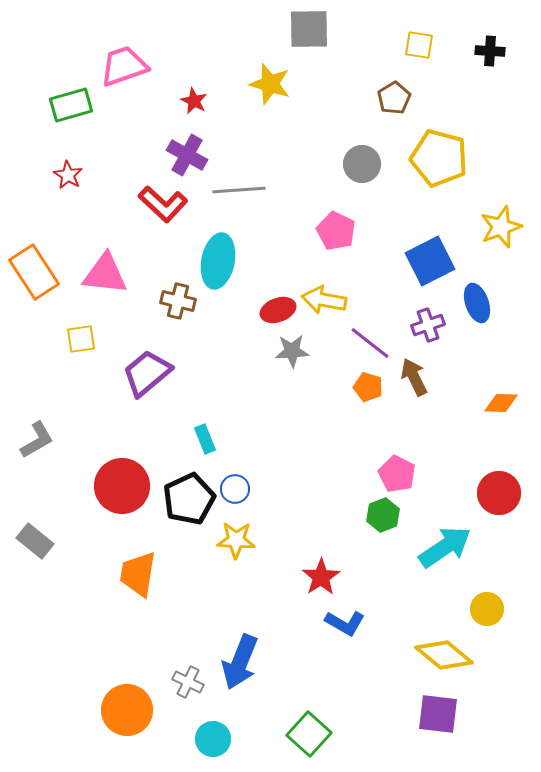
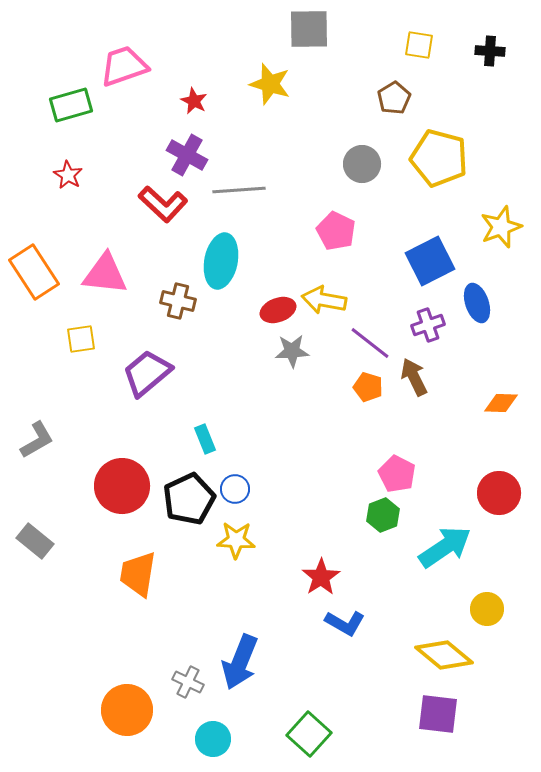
cyan ellipse at (218, 261): moved 3 px right
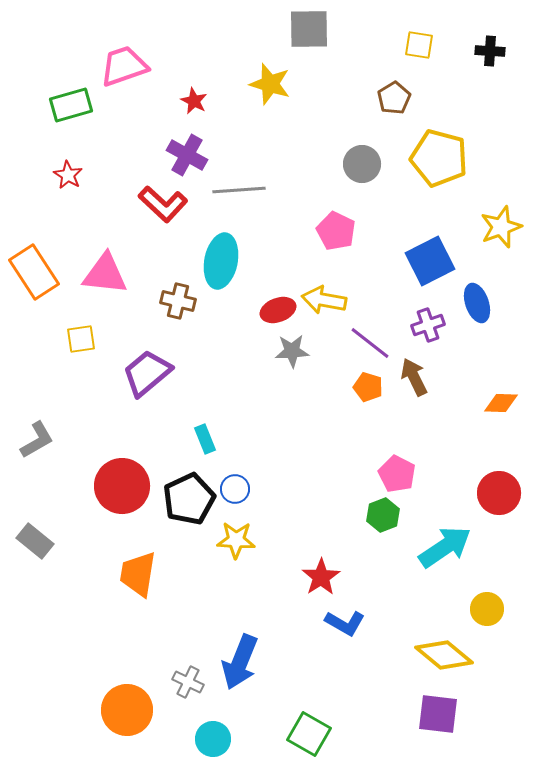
green square at (309, 734): rotated 12 degrees counterclockwise
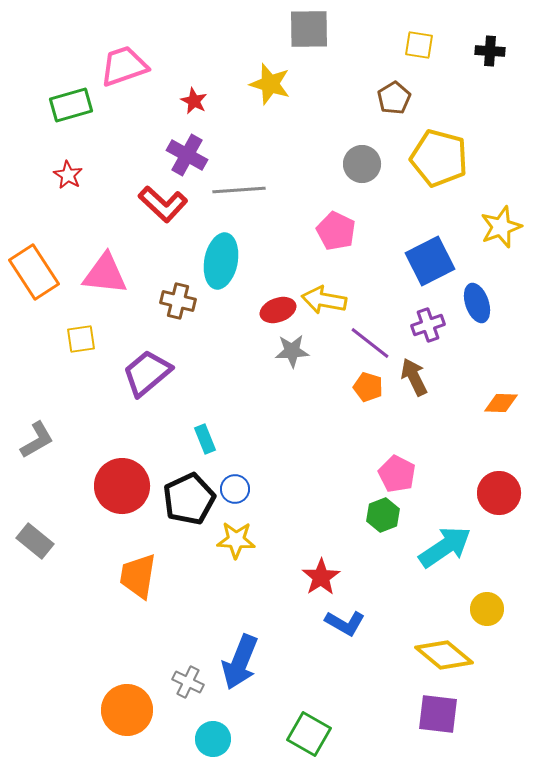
orange trapezoid at (138, 574): moved 2 px down
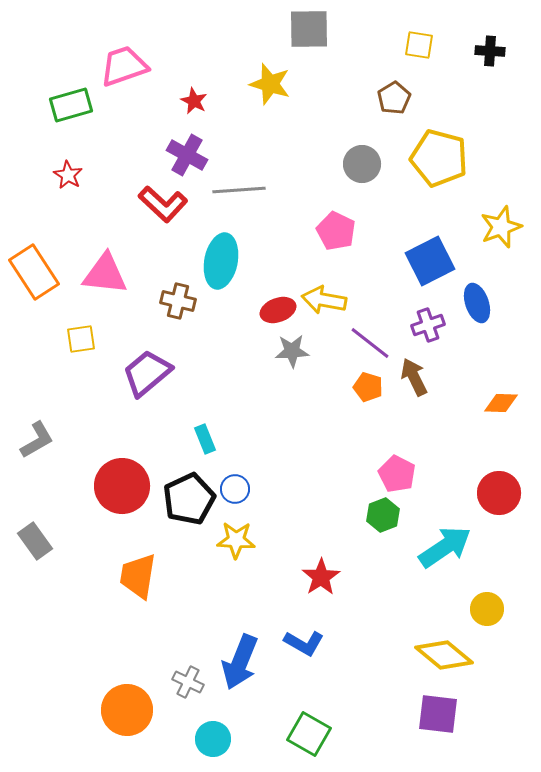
gray rectangle at (35, 541): rotated 15 degrees clockwise
blue L-shape at (345, 623): moved 41 px left, 20 px down
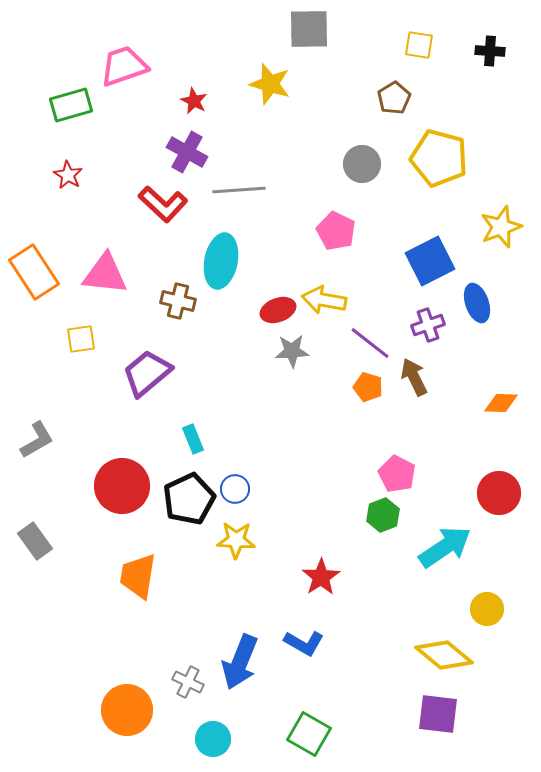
purple cross at (187, 155): moved 3 px up
cyan rectangle at (205, 439): moved 12 px left
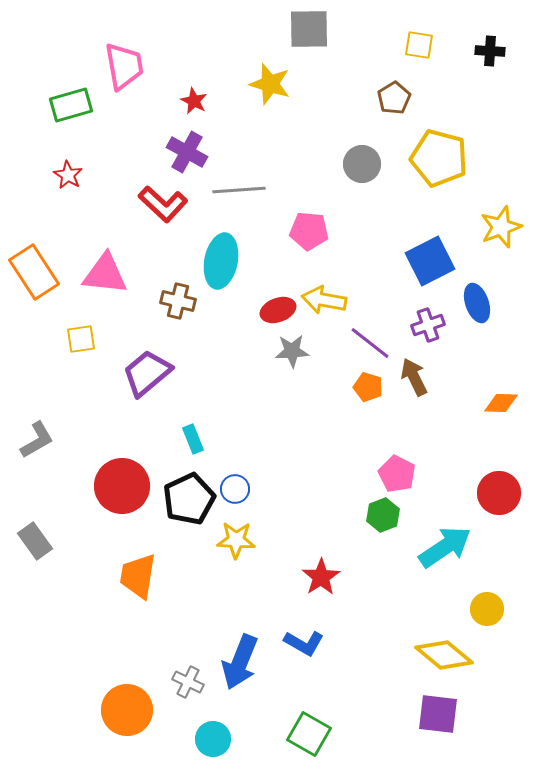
pink trapezoid at (124, 66): rotated 99 degrees clockwise
pink pentagon at (336, 231): moved 27 px left; rotated 21 degrees counterclockwise
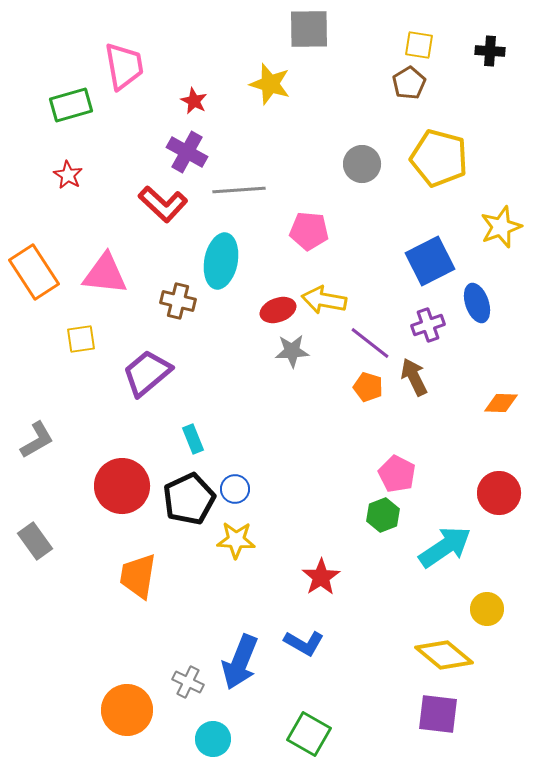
brown pentagon at (394, 98): moved 15 px right, 15 px up
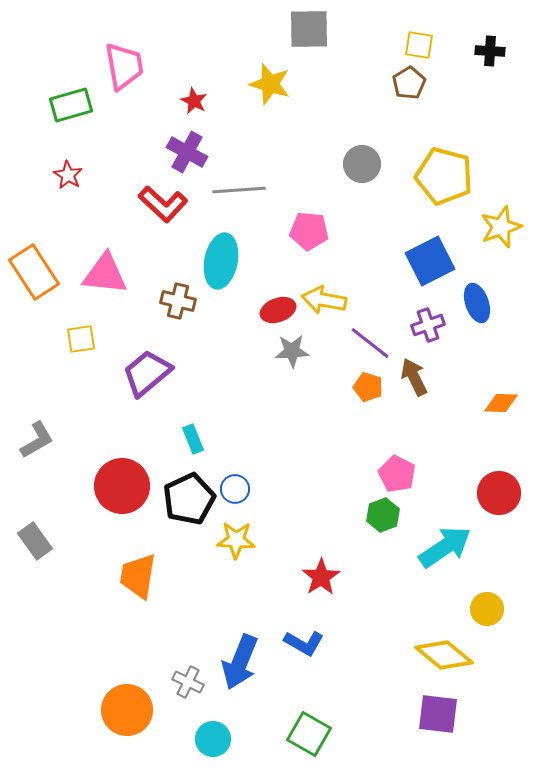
yellow pentagon at (439, 158): moved 5 px right, 18 px down
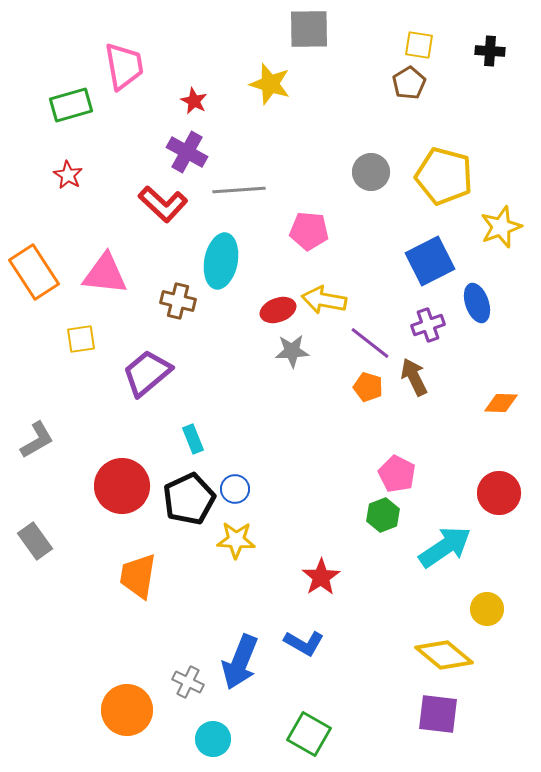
gray circle at (362, 164): moved 9 px right, 8 px down
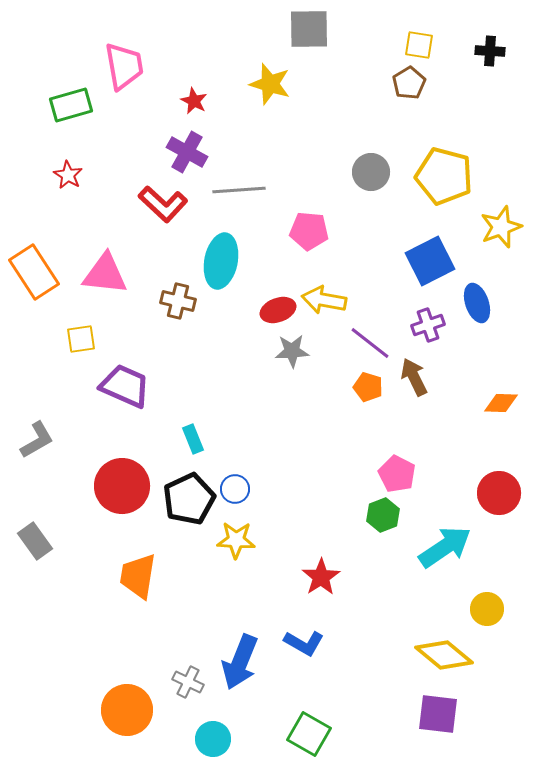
purple trapezoid at (147, 373): moved 22 px left, 13 px down; rotated 64 degrees clockwise
